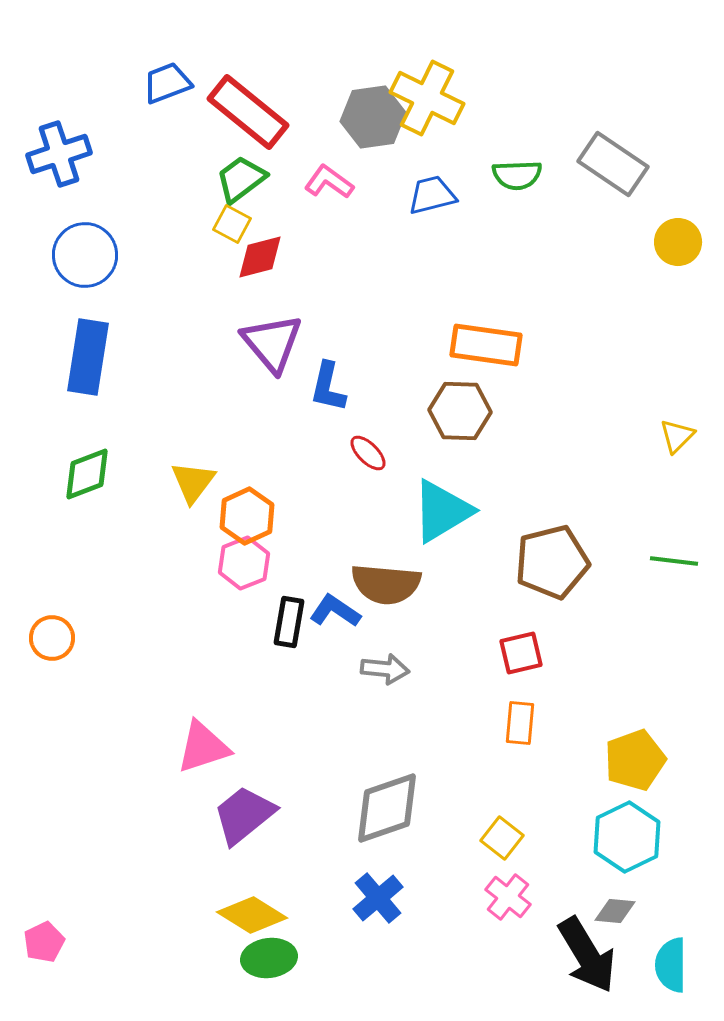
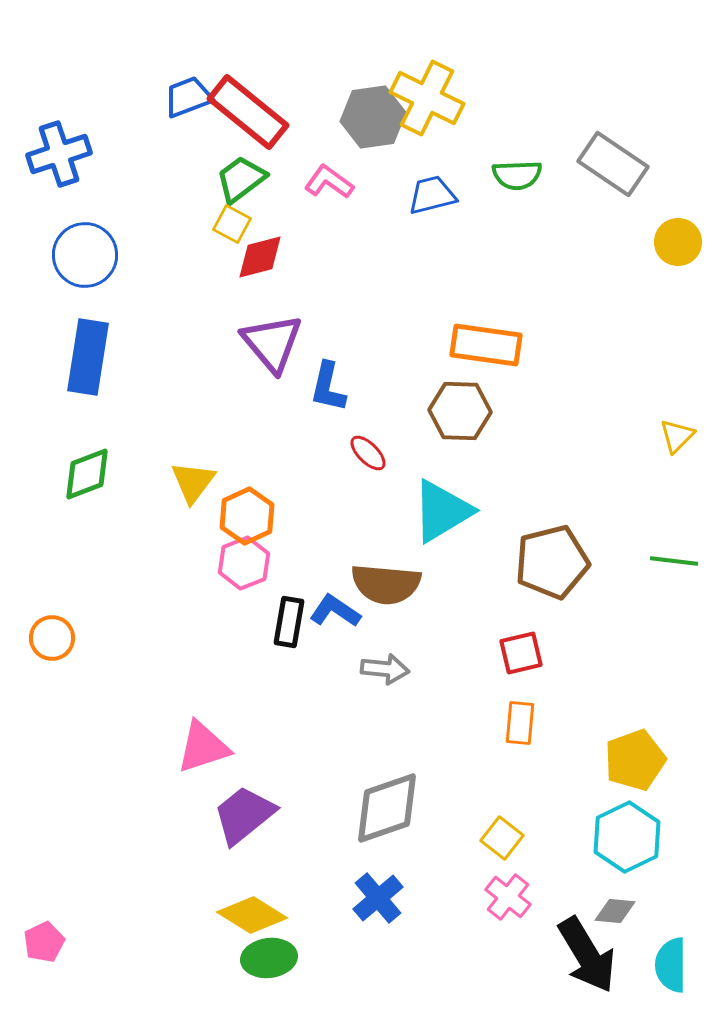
blue trapezoid at (167, 83): moved 21 px right, 14 px down
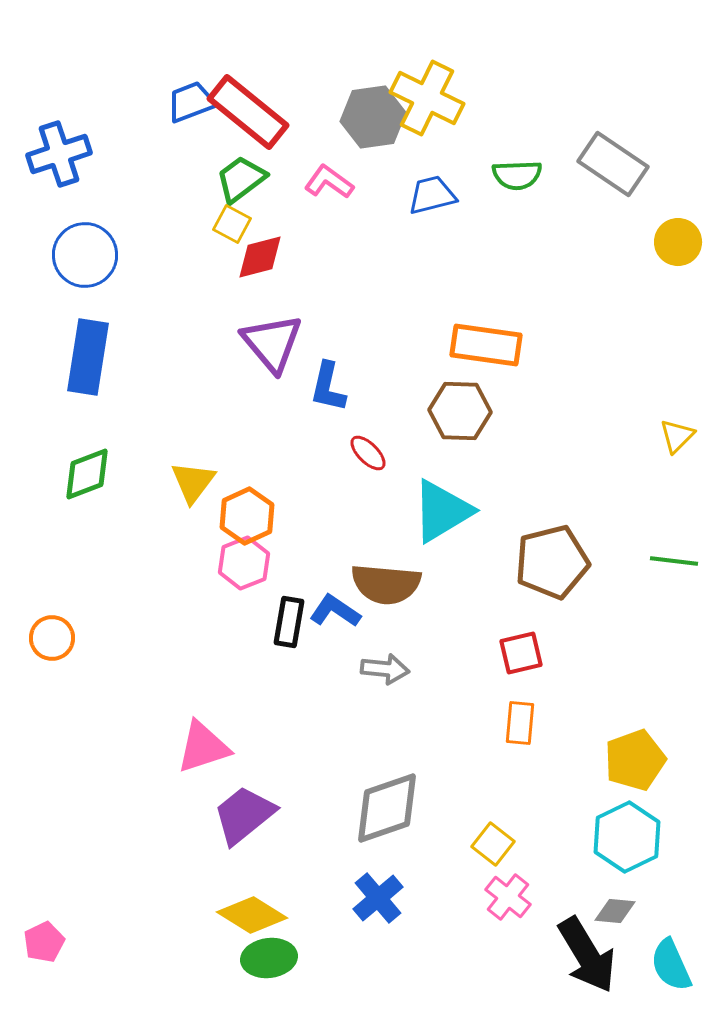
blue trapezoid at (188, 97): moved 3 px right, 5 px down
yellow square at (502, 838): moved 9 px left, 6 px down
cyan semicircle at (671, 965): rotated 24 degrees counterclockwise
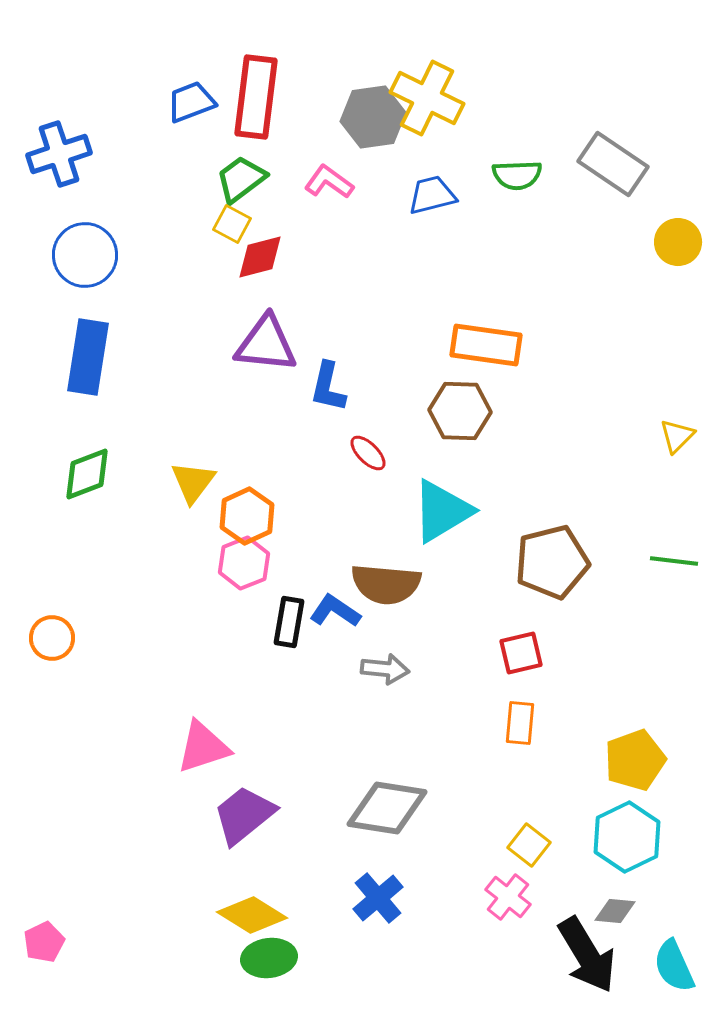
red rectangle at (248, 112): moved 8 px right, 15 px up; rotated 58 degrees clockwise
purple triangle at (272, 343): moved 6 px left, 1 px down; rotated 44 degrees counterclockwise
gray diamond at (387, 808): rotated 28 degrees clockwise
yellow square at (493, 844): moved 36 px right, 1 px down
cyan semicircle at (671, 965): moved 3 px right, 1 px down
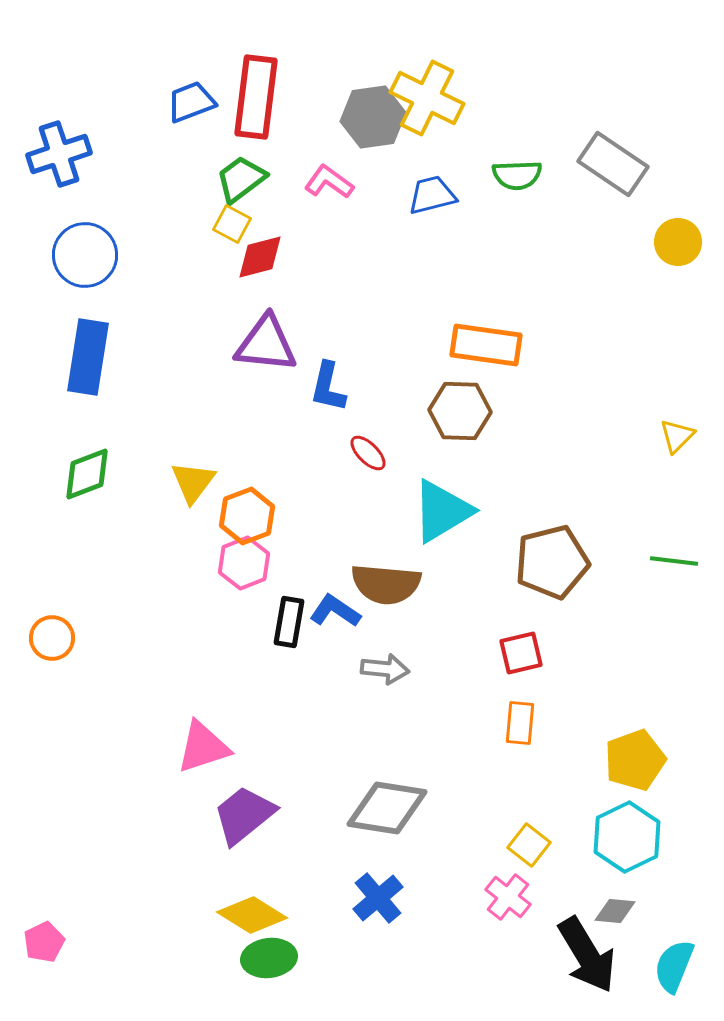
orange hexagon at (247, 516): rotated 4 degrees clockwise
cyan semicircle at (674, 966): rotated 46 degrees clockwise
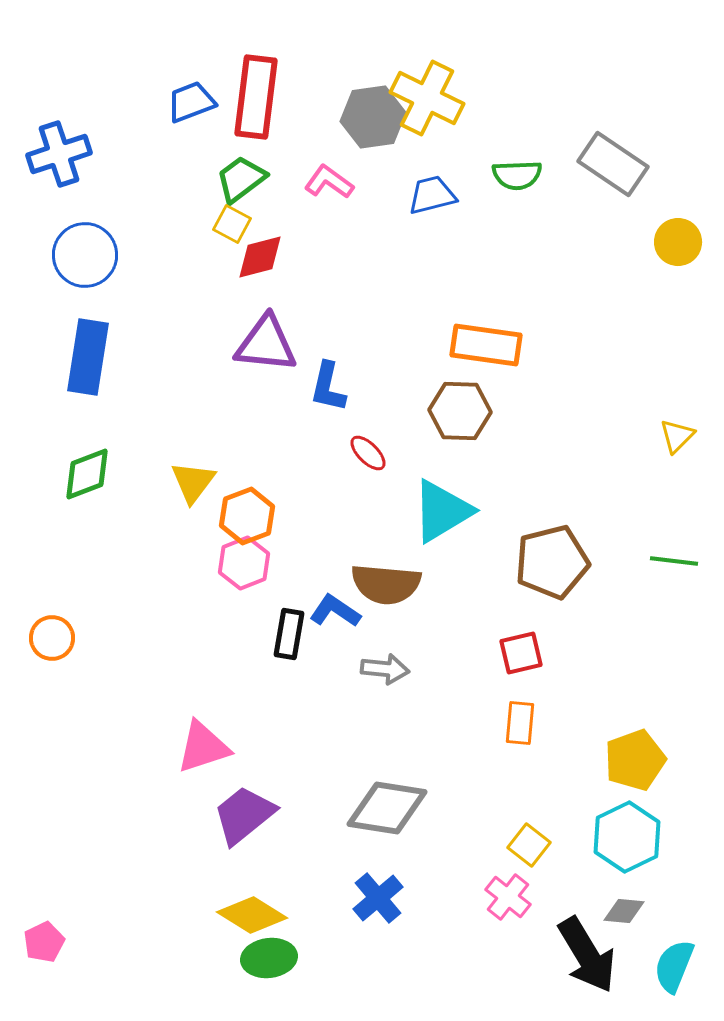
black rectangle at (289, 622): moved 12 px down
gray diamond at (615, 911): moved 9 px right
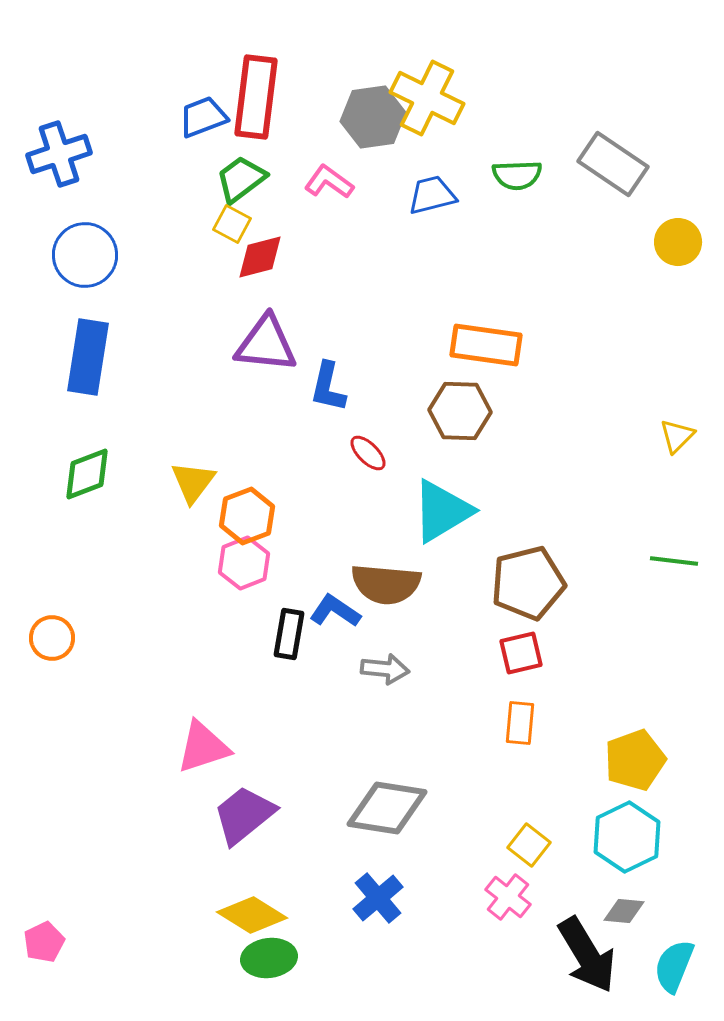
blue trapezoid at (191, 102): moved 12 px right, 15 px down
brown pentagon at (552, 562): moved 24 px left, 21 px down
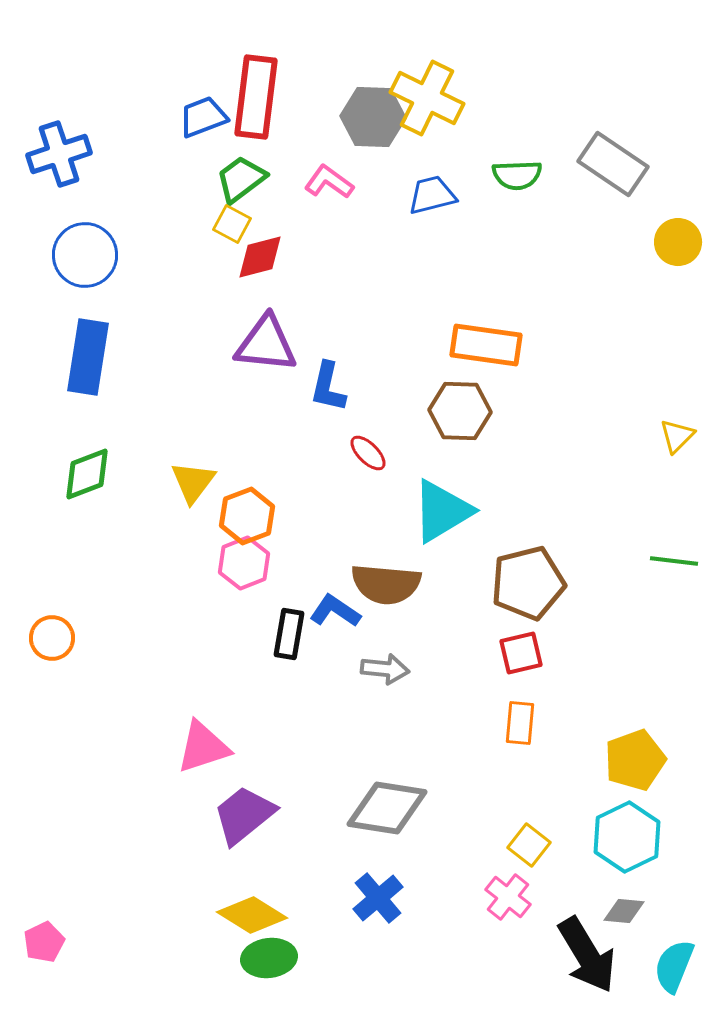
gray hexagon at (373, 117): rotated 10 degrees clockwise
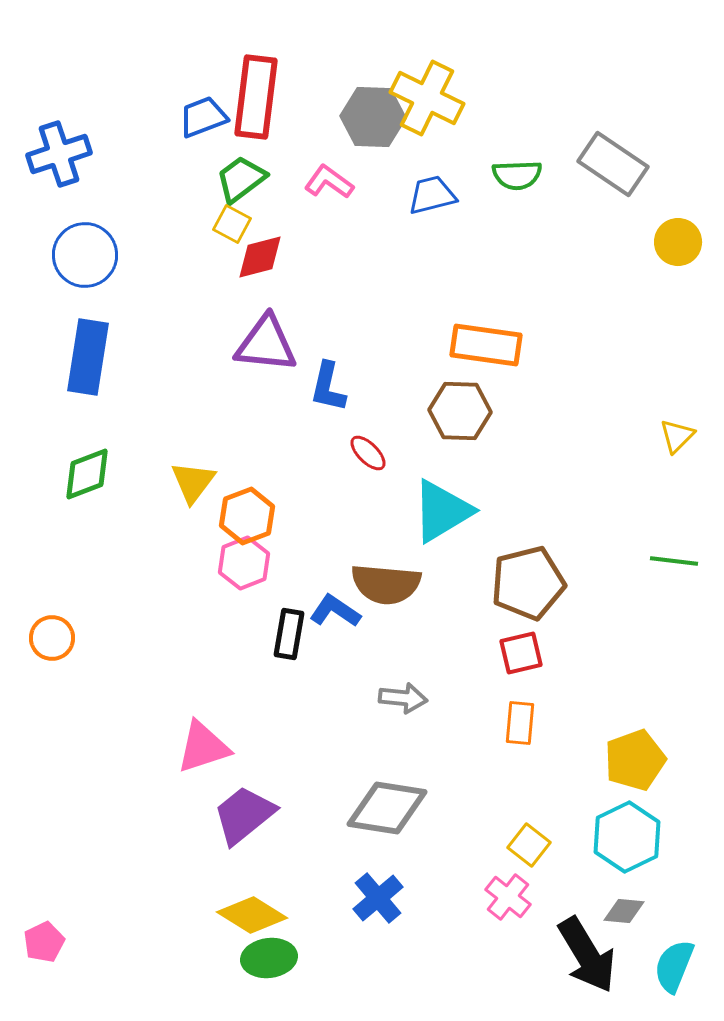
gray arrow at (385, 669): moved 18 px right, 29 px down
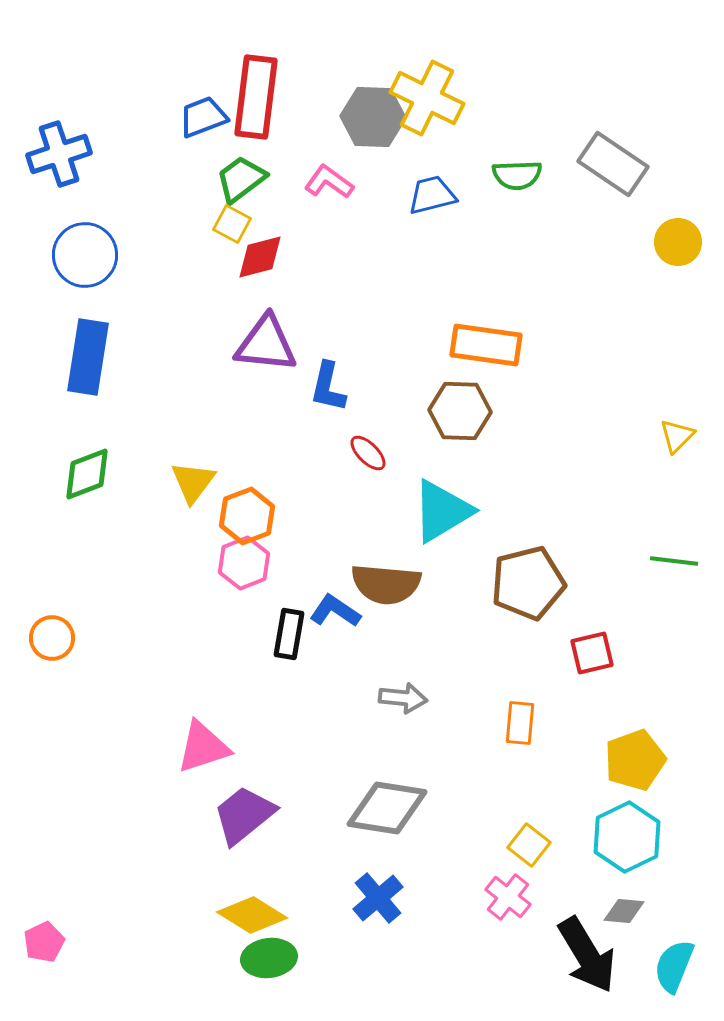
red square at (521, 653): moved 71 px right
